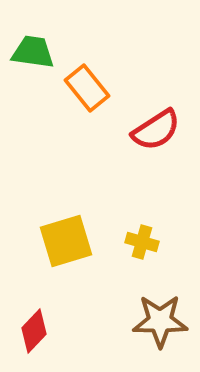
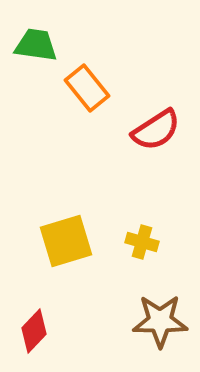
green trapezoid: moved 3 px right, 7 px up
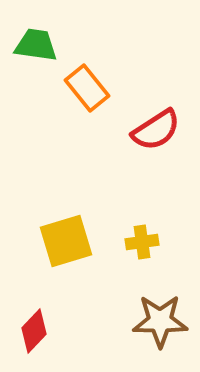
yellow cross: rotated 24 degrees counterclockwise
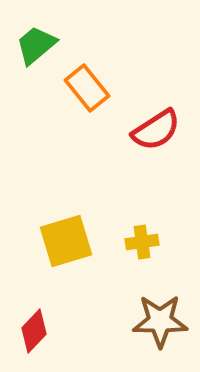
green trapezoid: rotated 48 degrees counterclockwise
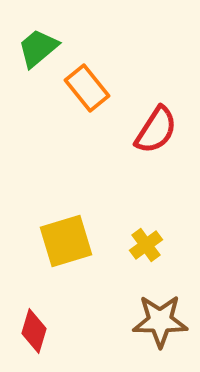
green trapezoid: moved 2 px right, 3 px down
red semicircle: rotated 24 degrees counterclockwise
yellow cross: moved 4 px right, 3 px down; rotated 28 degrees counterclockwise
red diamond: rotated 27 degrees counterclockwise
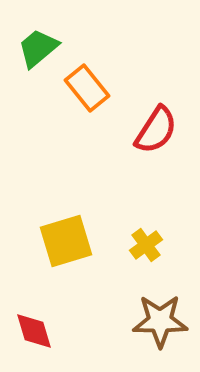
red diamond: rotated 33 degrees counterclockwise
